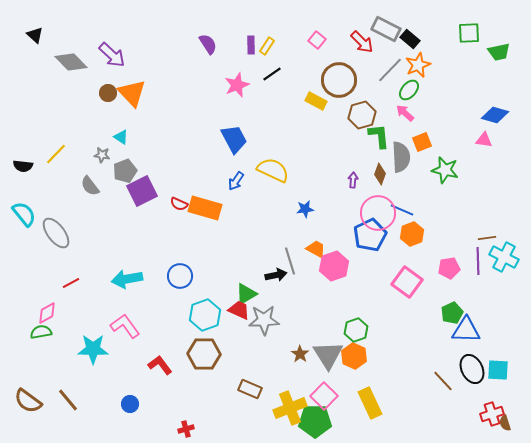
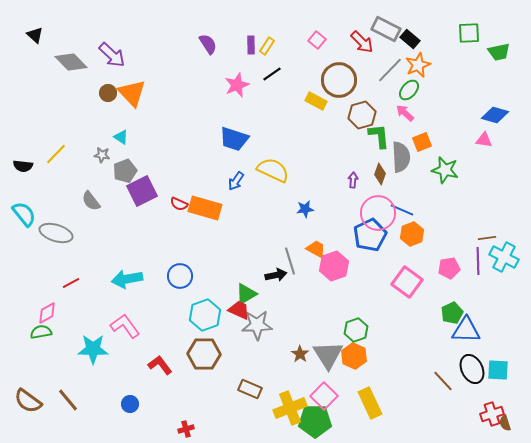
blue trapezoid at (234, 139): rotated 136 degrees clockwise
gray semicircle at (90, 186): moved 1 px right, 15 px down
gray ellipse at (56, 233): rotated 36 degrees counterclockwise
gray star at (264, 320): moved 7 px left, 5 px down
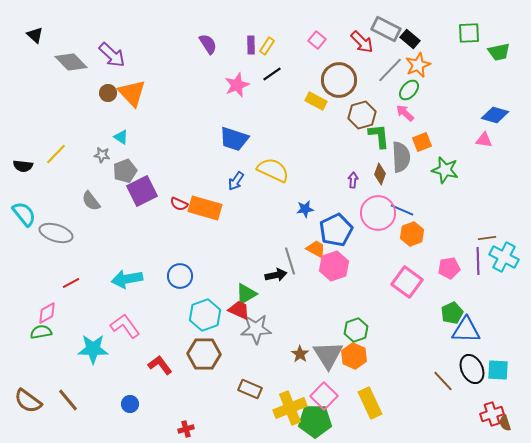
blue pentagon at (370, 235): moved 34 px left, 5 px up
gray star at (257, 325): moved 1 px left, 4 px down
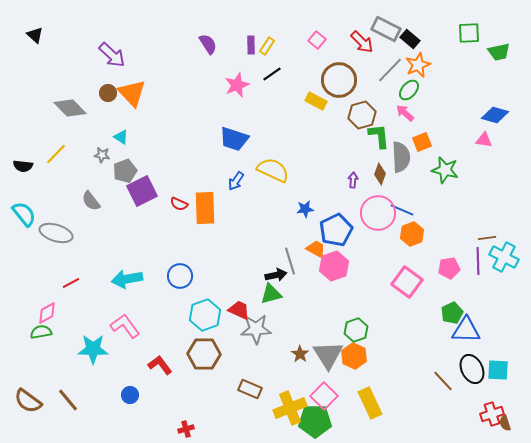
gray diamond at (71, 62): moved 1 px left, 46 px down
orange rectangle at (205, 208): rotated 72 degrees clockwise
green triangle at (246, 294): moved 25 px right; rotated 15 degrees clockwise
blue circle at (130, 404): moved 9 px up
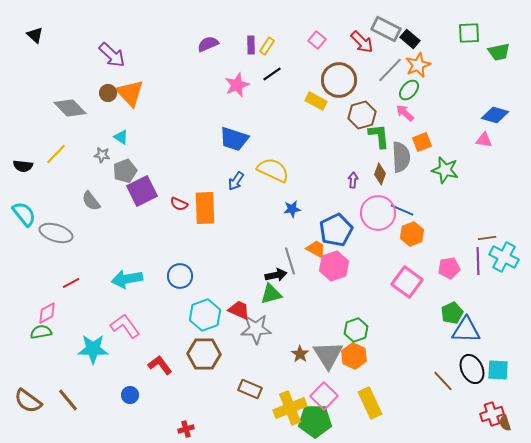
purple semicircle at (208, 44): rotated 80 degrees counterclockwise
orange triangle at (132, 93): moved 2 px left
blue star at (305, 209): moved 13 px left
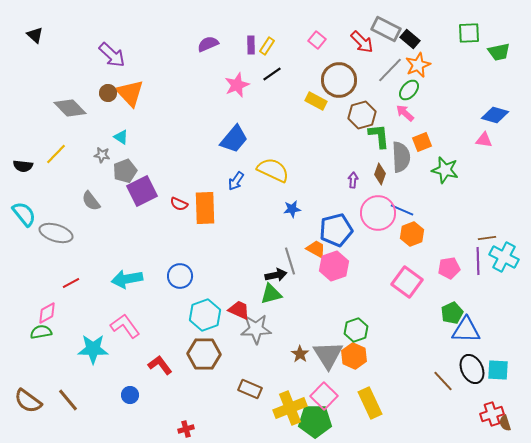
blue trapezoid at (234, 139): rotated 68 degrees counterclockwise
blue pentagon at (336, 230): rotated 12 degrees clockwise
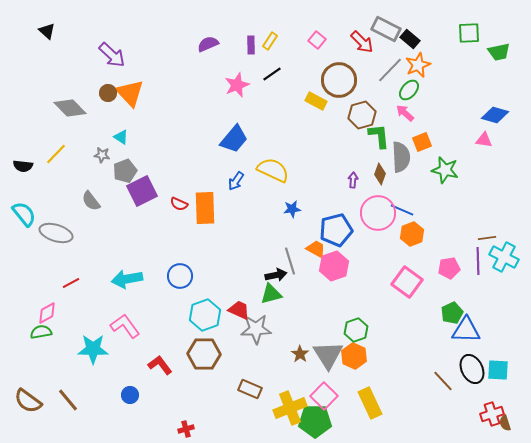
black triangle at (35, 35): moved 12 px right, 4 px up
yellow rectangle at (267, 46): moved 3 px right, 5 px up
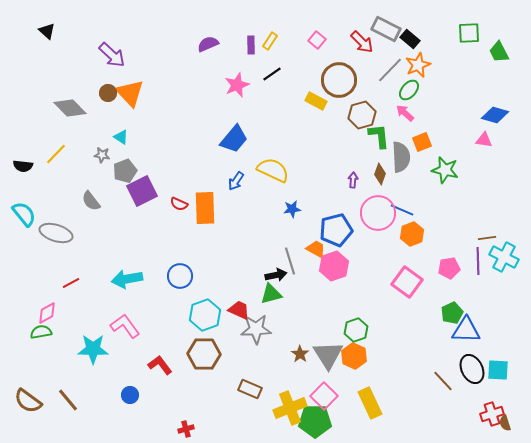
green trapezoid at (499, 52): rotated 75 degrees clockwise
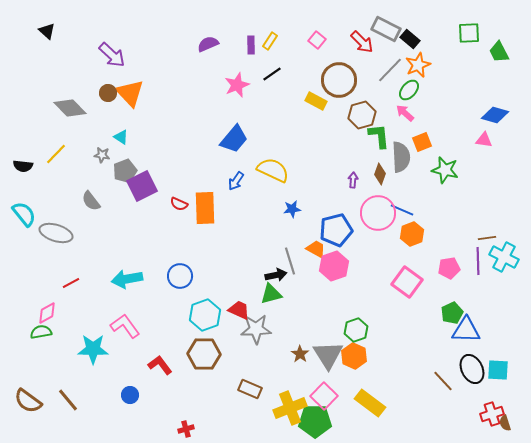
purple square at (142, 191): moved 5 px up
yellow rectangle at (370, 403): rotated 28 degrees counterclockwise
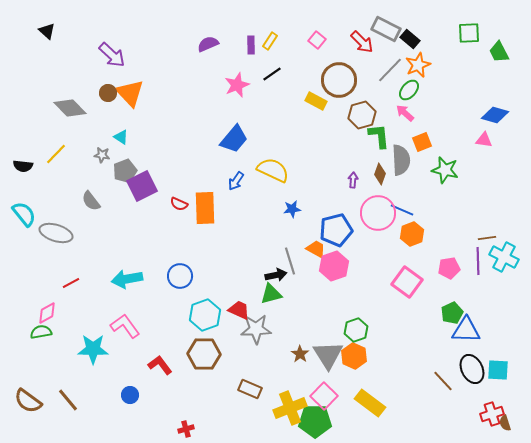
gray semicircle at (401, 157): moved 3 px down
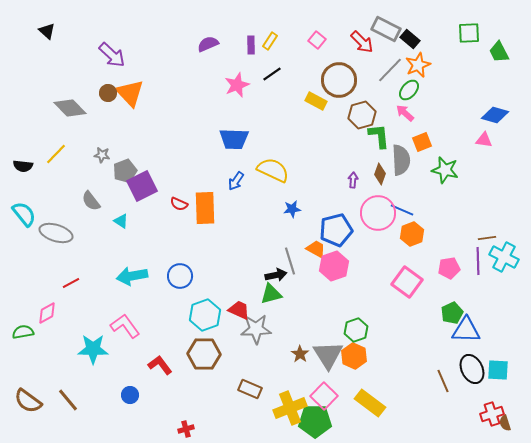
cyan triangle at (121, 137): moved 84 px down
blue trapezoid at (234, 139): rotated 52 degrees clockwise
cyan arrow at (127, 279): moved 5 px right, 3 px up
green semicircle at (41, 332): moved 18 px left
brown line at (443, 381): rotated 20 degrees clockwise
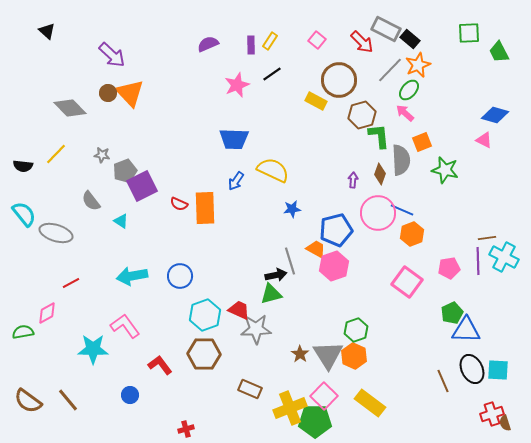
pink triangle at (484, 140): rotated 18 degrees clockwise
